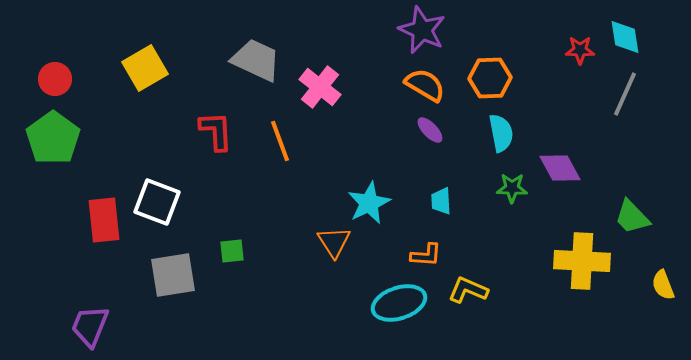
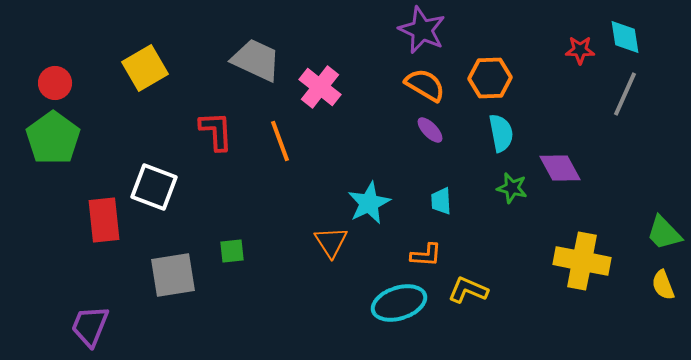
red circle: moved 4 px down
green star: rotated 12 degrees clockwise
white square: moved 3 px left, 15 px up
green trapezoid: moved 32 px right, 16 px down
orange triangle: moved 3 px left
yellow cross: rotated 8 degrees clockwise
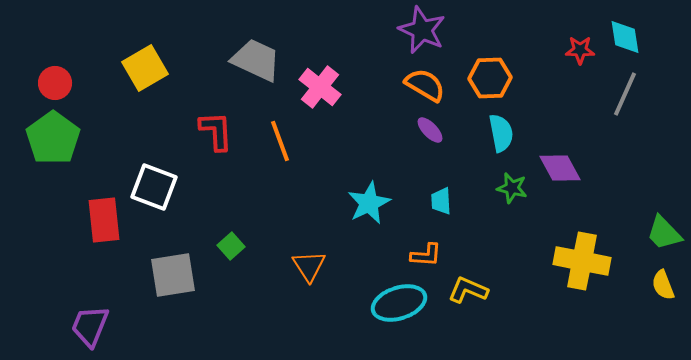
orange triangle: moved 22 px left, 24 px down
green square: moved 1 px left, 5 px up; rotated 36 degrees counterclockwise
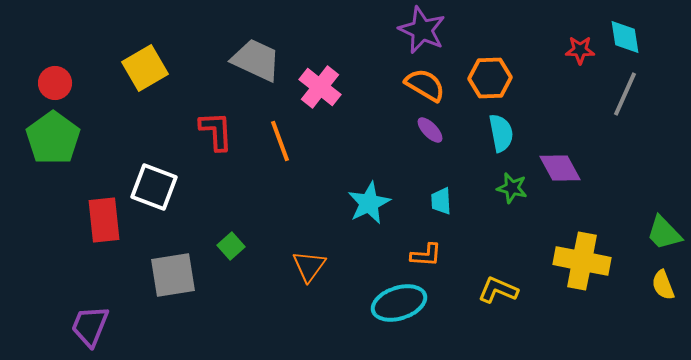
orange triangle: rotated 9 degrees clockwise
yellow L-shape: moved 30 px right
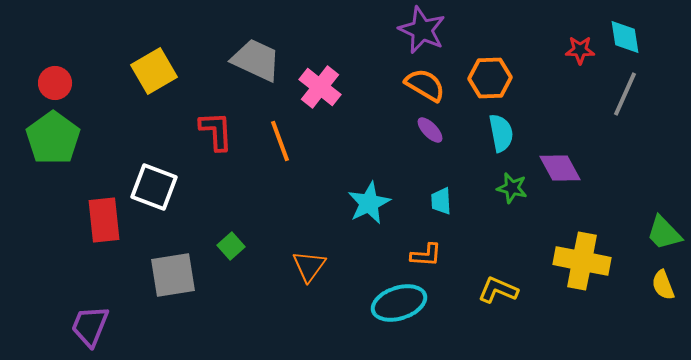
yellow square: moved 9 px right, 3 px down
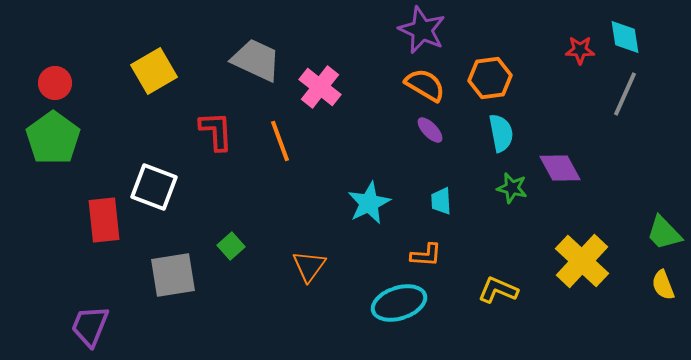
orange hexagon: rotated 6 degrees counterclockwise
yellow cross: rotated 32 degrees clockwise
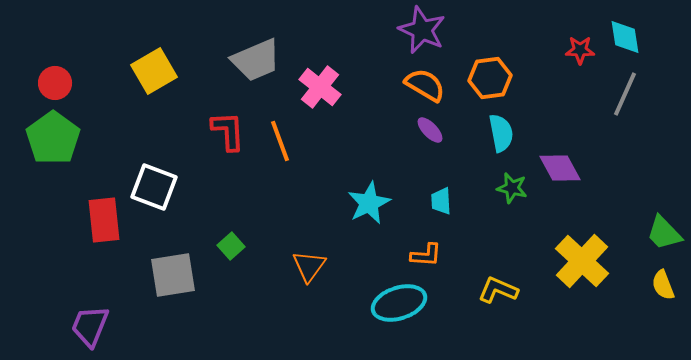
gray trapezoid: rotated 132 degrees clockwise
red L-shape: moved 12 px right
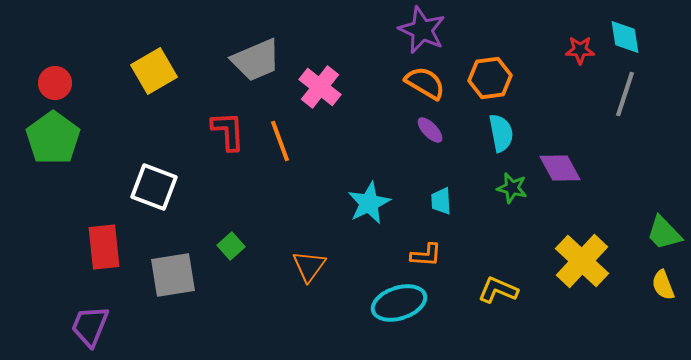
orange semicircle: moved 2 px up
gray line: rotated 6 degrees counterclockwise
red rectangle: moved 27 px down
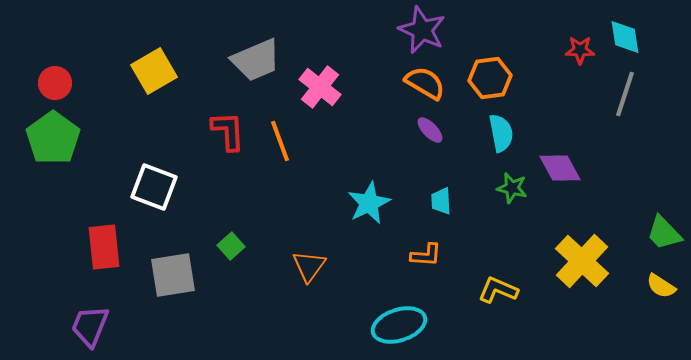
yellow semicircle: moved 2 px left, 1 px down; rotated 36 degrees counterclockwise
cyan ellipse: moved 22 px down
